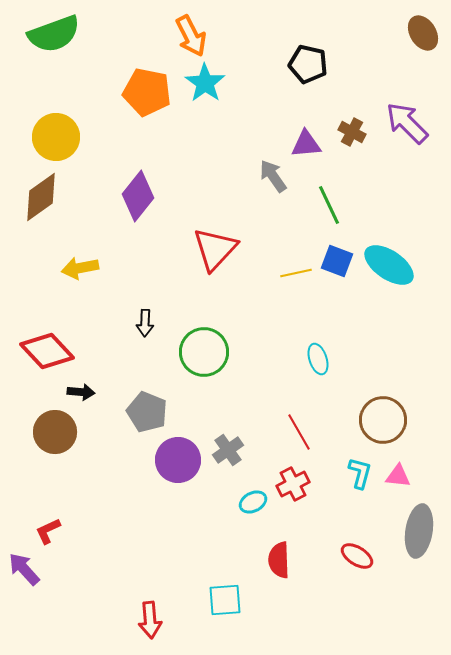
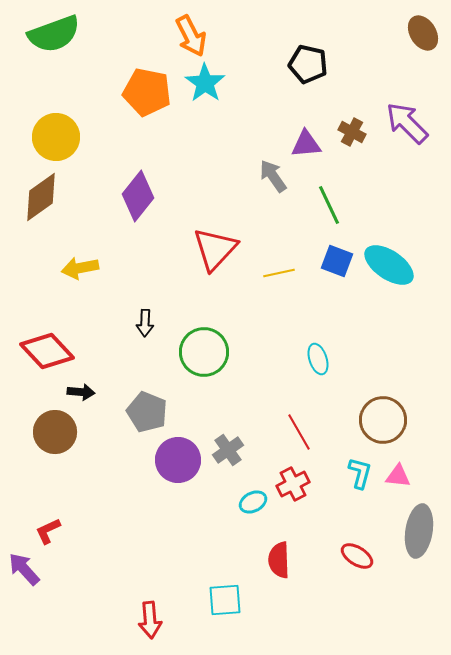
yellow line at (296, 273): moved 17 px left
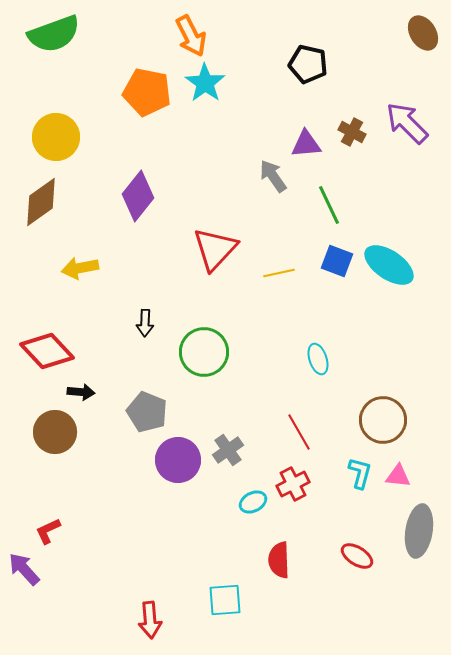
brown diamond at (41, 197): moved 5 px down
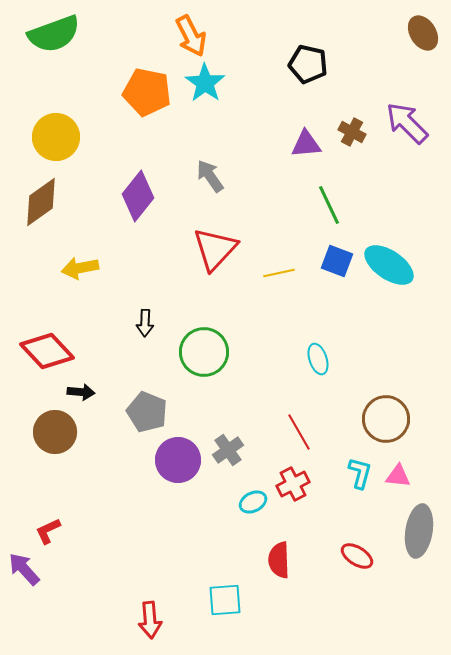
gray arrow at (273, 176): moved 63 px left
brown circle at (383, 420): moved 3 px right, 1 px up
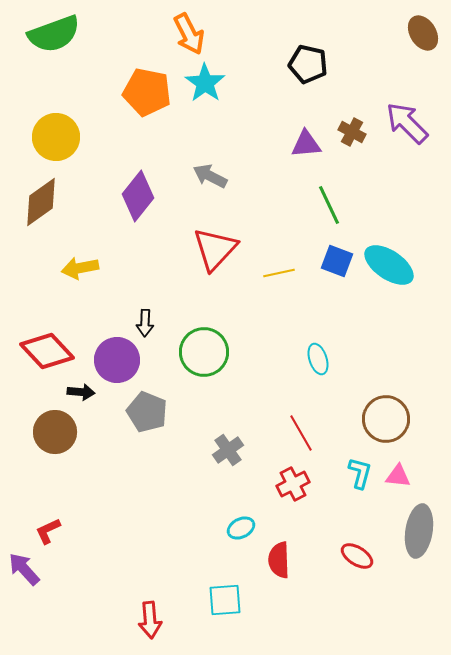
orange arrow at (191, 36): moved 2 px left, 2 px up
gray arrow at (210, 176): rotated 28 degrees counterclockwise
red line at (299, 432): moved 2 px right, 1 px down
purple circle at (178, 460): moved 61 px left, 100 px up
cyan ellipse at (253, 502): moved 12 px left, 26 px down
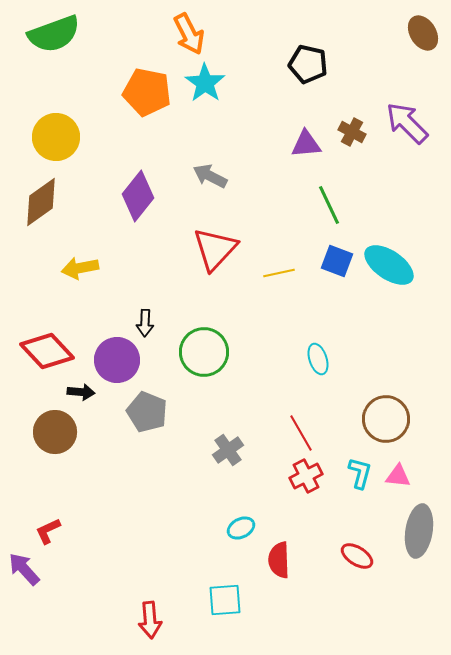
red cross at (293, 484): moved 13 px right, 8 px up
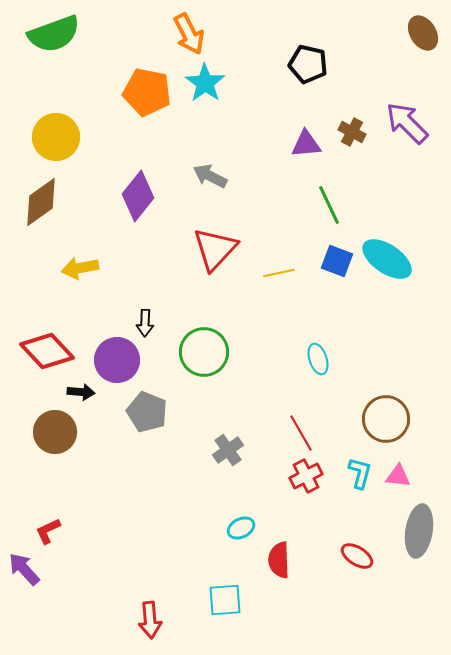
cyan ellipse at (389, 265): moved 2 px left, 6 px up
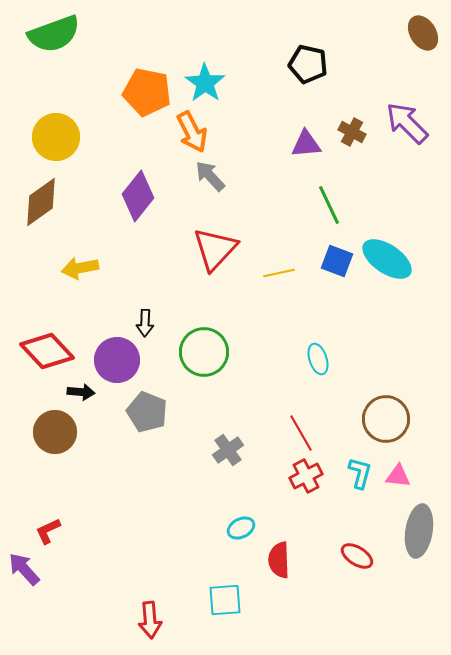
orange arrow at (189, 34): moved 3 px right, 98 px down
gray arrow at (210, 176): rotated 20 degrees clockwise
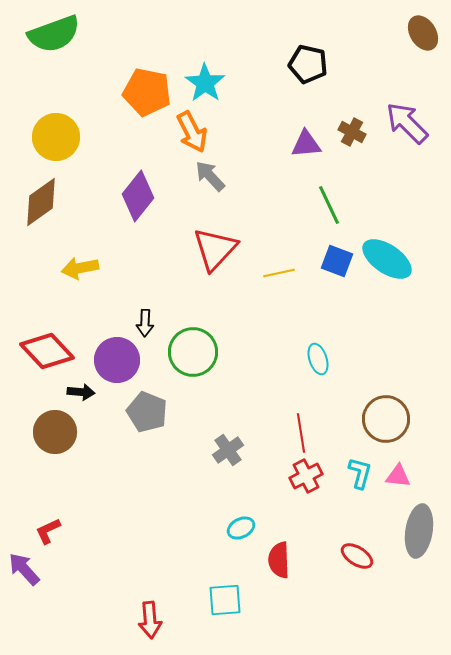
green circle at (204, 352): moved 11 px left
red line at (301, 433): rotated 21 degrees clockwise
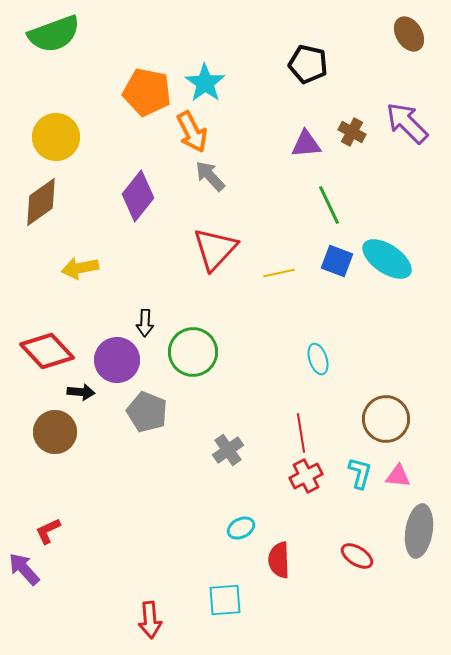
brown ellipse at (423, 33): moved 14 px left, 1 px down
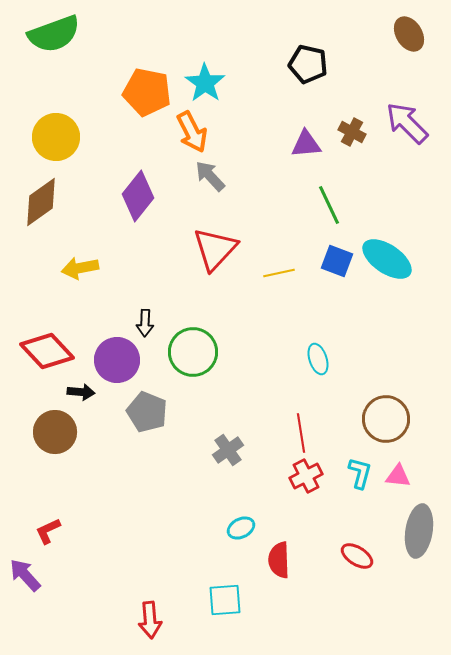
purple arrow at (24, 569): moved 1 px right, 6 px down
